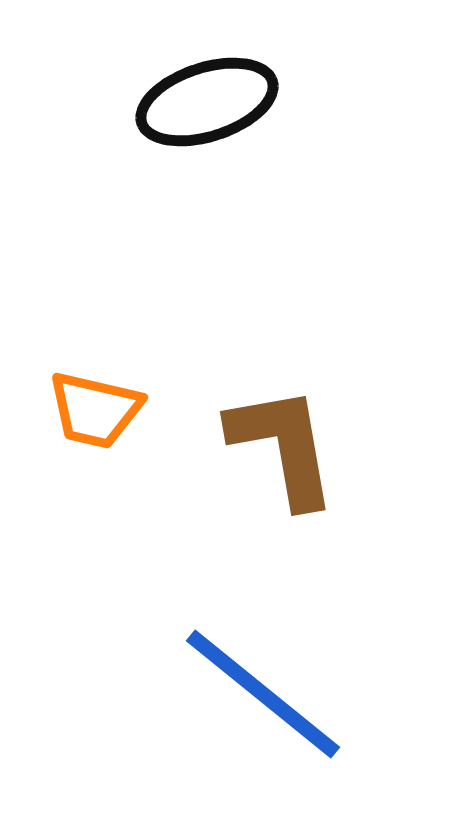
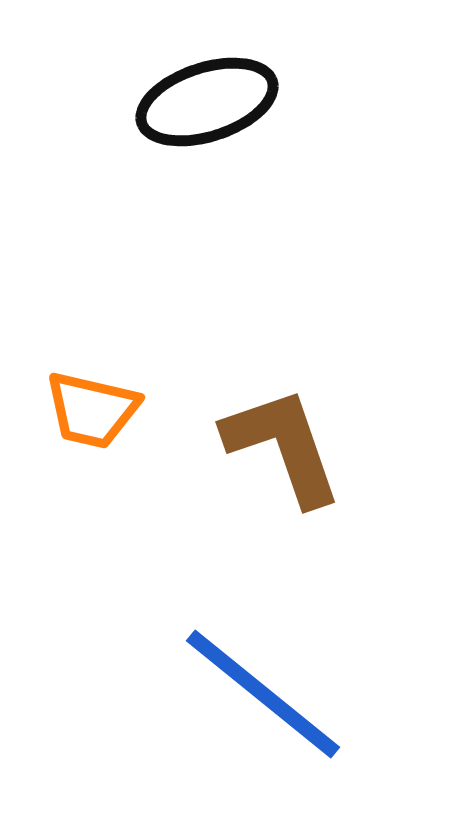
orange trapezoid: moved 3 px left
brown L-shape: rotated 9 degrees counterclockwise
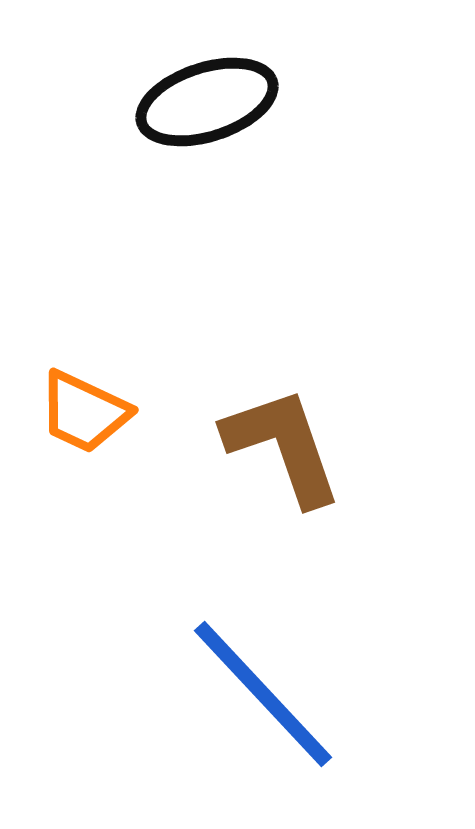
orange trapezoid: moved 8 px left, 2 px down; rotated 12 degrees clockwise
blue line: rotated 8 degrees clockwise
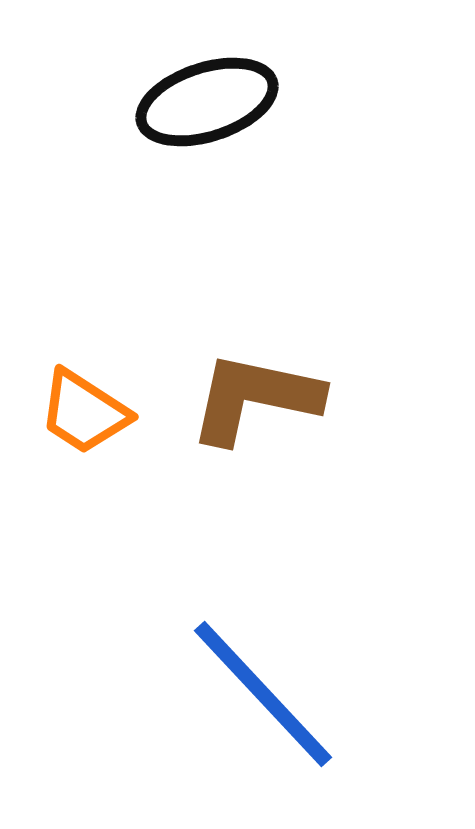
orange trapezoid: rotated 8 degrees clockwise
brown L-shape: moved 28 px left, 48 px up; rotated 59 degrees counterclockwise
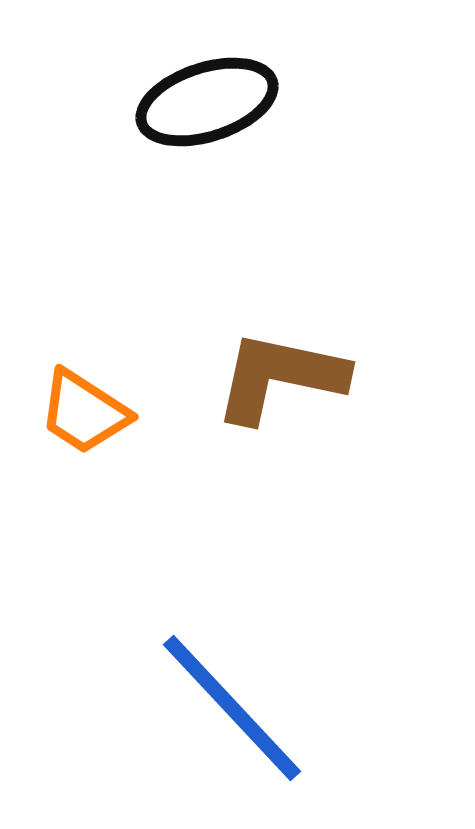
brown L-shape: moved 25 px right, 21 px up
blue line: moved 31 px left, 14 px down
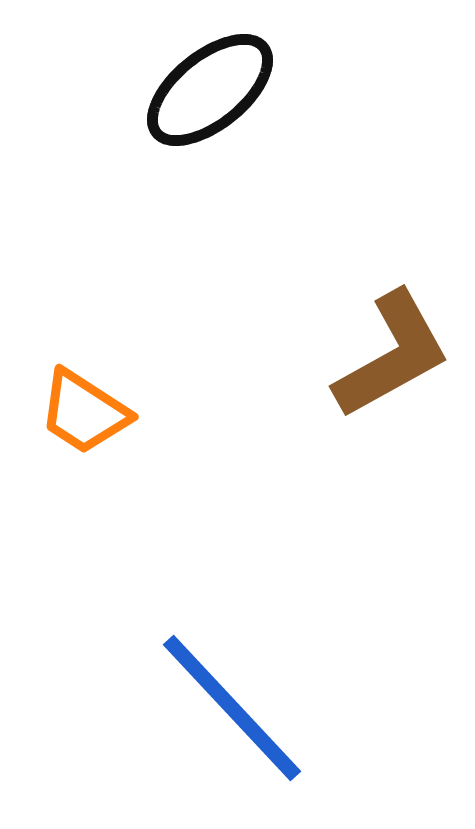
black ellipse: moved 3 px right, 12 px up; rotated 21 degrees counterclockwise
brown L-shape: moved 112 px right, 22 px up; rotated 139 degrees clockwise
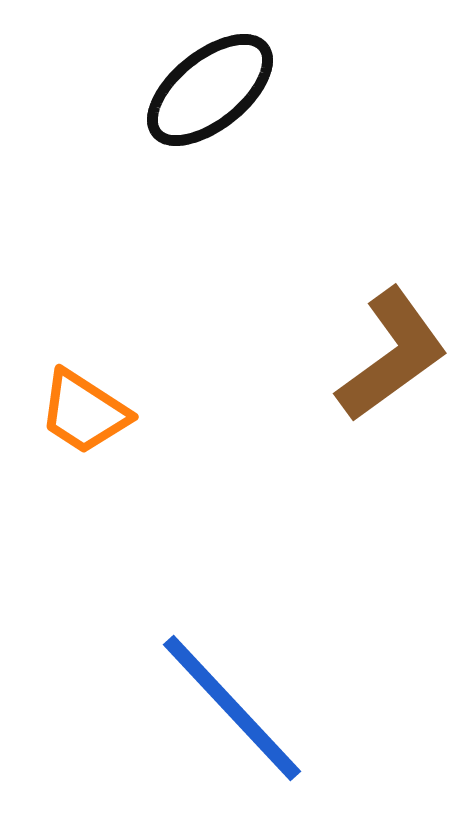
brown L-shape: rotated 7 degrees counterclockwise
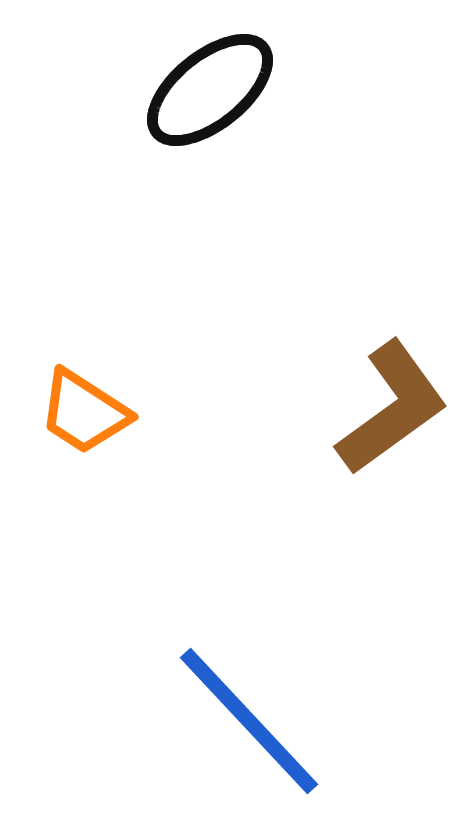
brown L-shape: moved 53 px down
blue line: moved 17 px right, 13 px down
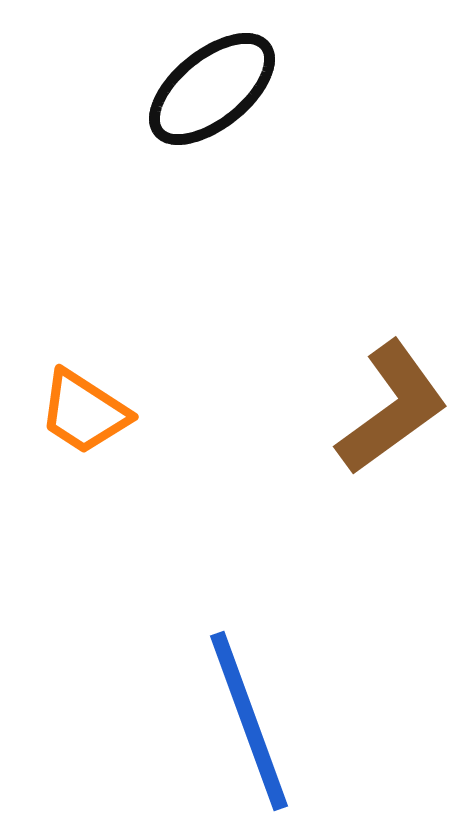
black ellipse: moved 2 px right, 1 px up
blue line: rotated 23 degrees clockwise
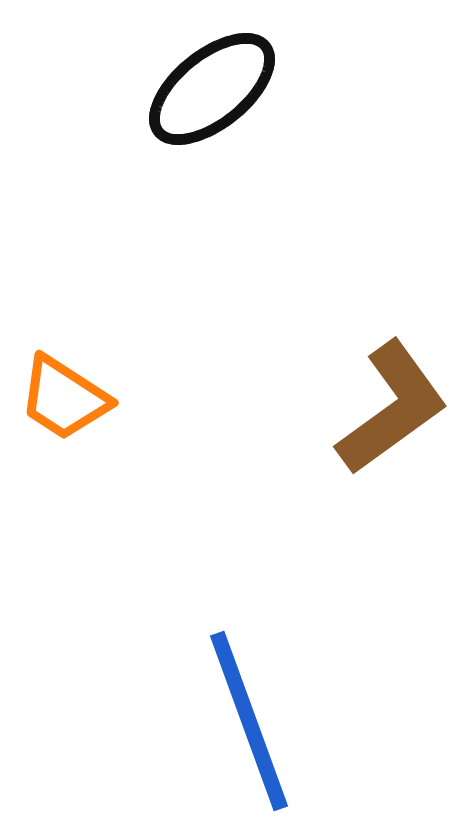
orange trapezoid: moved 20 px left, 14 px up
